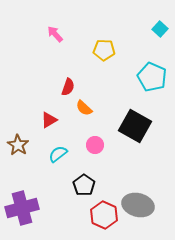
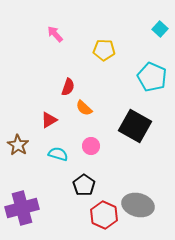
pink circle: moved 4 px left, 1 px down
cyan semicircle: rotated 54 degrees clockwise
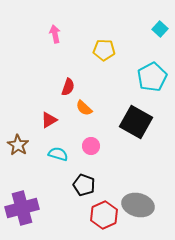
pink arrow: rotated 30 degrees clockwise
cyan pentagon: rotated 20 degrees clockwise
black square: moved 1 px right, 4 px up
black pentagon: rotated 15 degrees counterclockwise
red hexagon: rotated 12 degrees clockwise
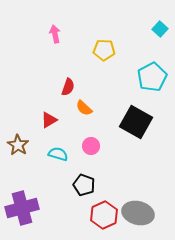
gray ellipse: moved 8 px down
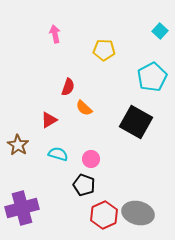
cyan square: moved 2 px down
pink circle: moved 13 px down
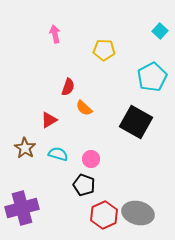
brown star: moved 7 px right, 3 px down
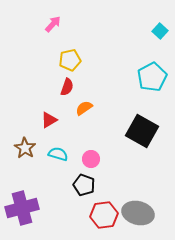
pink arrow: moved 2 px left, 10 px up; rotated 54 degrees clockwise
yellow pentagon: moved 34 px left, 10 px down; rotated 15 degrees counterclockwise
red semicircle: moved 1 px left
orange semicircle: rotated 102 degrees clockwise
black square: moved 6 px right, 9 px down
red hexagon: rotated 16 degrees clockwise
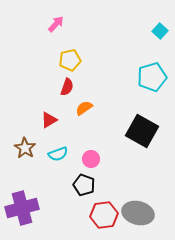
pink arrow: moved 3 px right
cyan pentagon: rotated 12 degrees clockwise
cyan semicircle: rotated 144 degrees clockwise
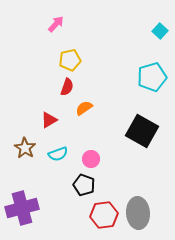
gray ellipse: rotated 72 degrees clockwise
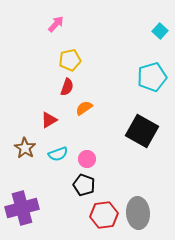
pink circle: moved 4 px left
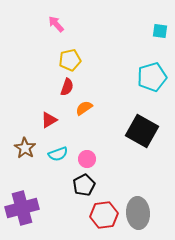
pink arrow: rotated 84 degrees counterclockwise
cyan square: rotated 35 degrees counterclockwise
black pentagon: rotated 25 degrees clockwise
